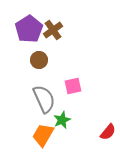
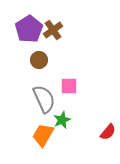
pink square: moved 4 px left; rotated 12 degrees clockwise
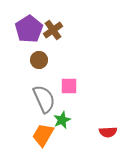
red semicircle: rotated 48 degrees clockwise
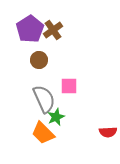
purple pentagon: moved 1 px right
green star: moved 6 px left, 3 px up
orange trapezoid: moved 2 px up; rotated 75 degrees counterclockwise
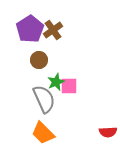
green star: moved 35 px up
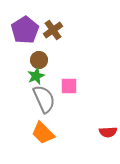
purple pentagon: moved 5 px left, 1 px down
green star: moved 20 px left, 6 px up
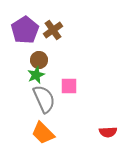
green star: moved 1 px up
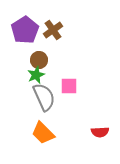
gray semicircle: moved 2 px up
red semicircle: moved 8 px left
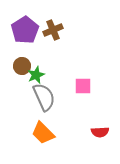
brown cross: rotated 12 degrees clockwise
brown circle: moved 17 px left, 6 px down
pink square: moved 14 px right
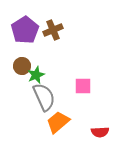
orange trapezoid: moved 15 px right, 11 px up; rotated 95 degrees clockwise
